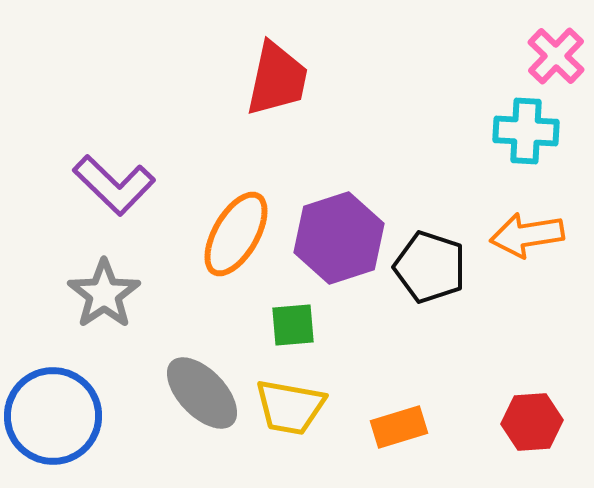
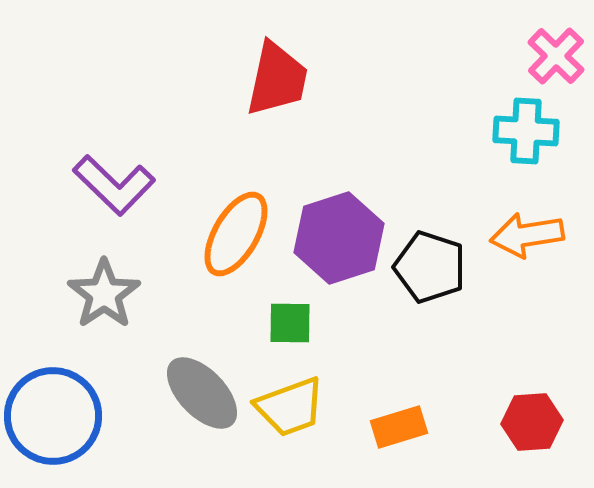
green square: moved 3 px left, 2 px up; rotated 6 degrees clockwise
yellow trapezoid: rotated 30 degrees counterclockwise
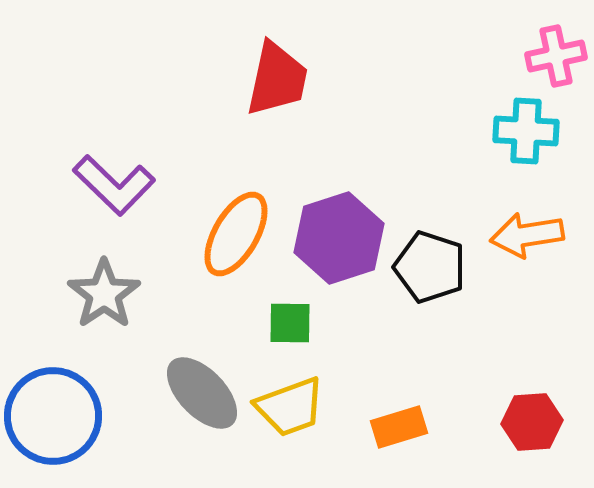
pink cross: rotated 34 degrees clockwise
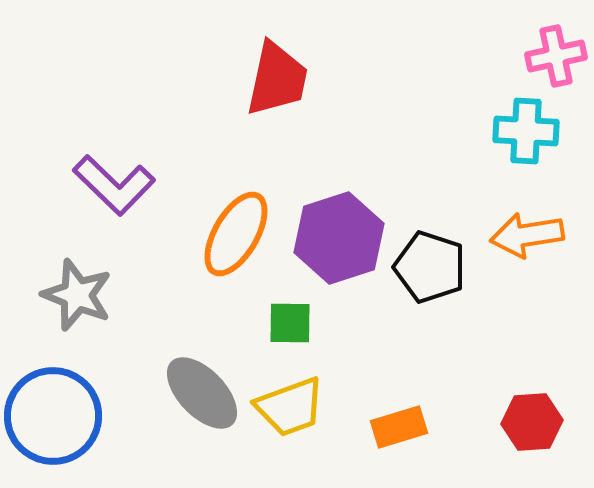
gray star: moved 27 px left, 1 px down; rotated 16 degrees counterclockwise
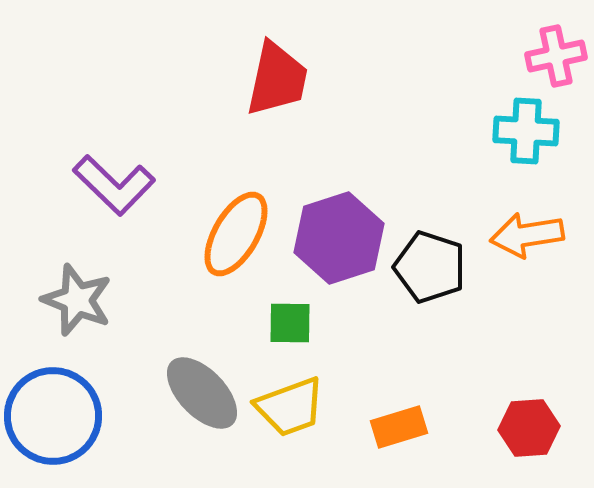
gray star: moved 5 px down
red hexagon: moved 3 px left, 6 px down
